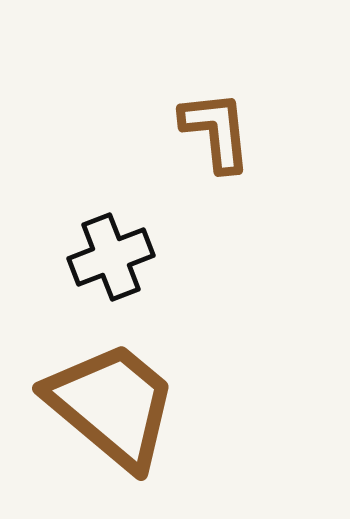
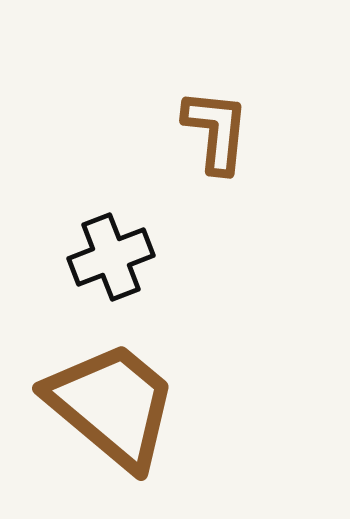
brown L-shape: rotated 12 degrees clockwise
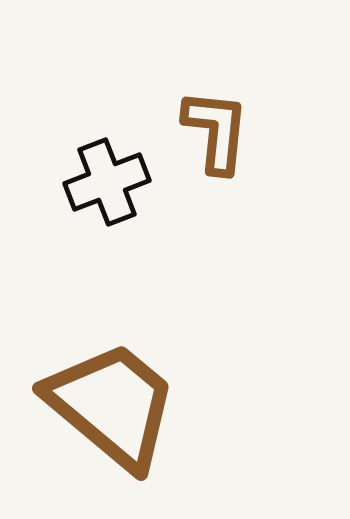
black cross: moved 4 px left, 75 px up
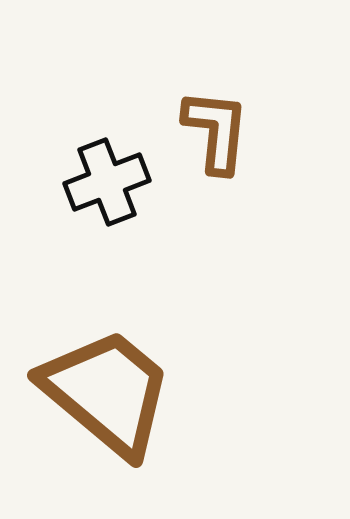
brown trapezoid: moved 5 px left, 13 px up
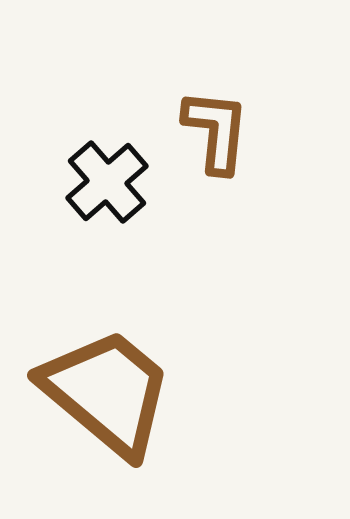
black cross: rotated 20 degrees counterclockwise
